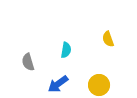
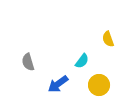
cyan semicircle: moved 16 px right, 11 px down; rotated 28 degrees clockwise
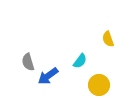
cyan semicircle: moved 2 px left
blue arrow: moved 10 px left, 8 px up
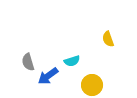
cyan semicircle: moved 8 px left; rotated 35 degrees clockwise
yellow circle: moved 7 px left
